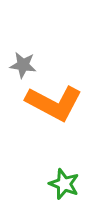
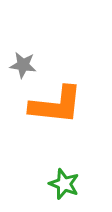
orange L-shape: moved 2 px right, 2 px down; rotated 22 degrees counterclockwise
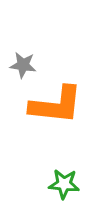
green star: rotated 16 degrees counterclockwise
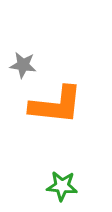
green star: moved 2 px left, 2 px down
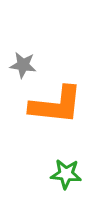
green star: moved 4 px right, 12 px up
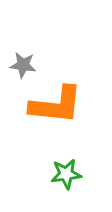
green star: rotated 12 degrees counterclockwise
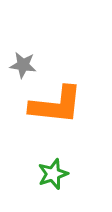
green star: moved 13 px left; rotated 12 degrees counterclockwise
